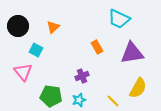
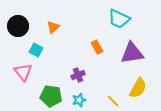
purple cross: moved 4 px left, 1 px up
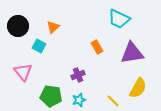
cyan square: moved 3 px right, 4 px up
